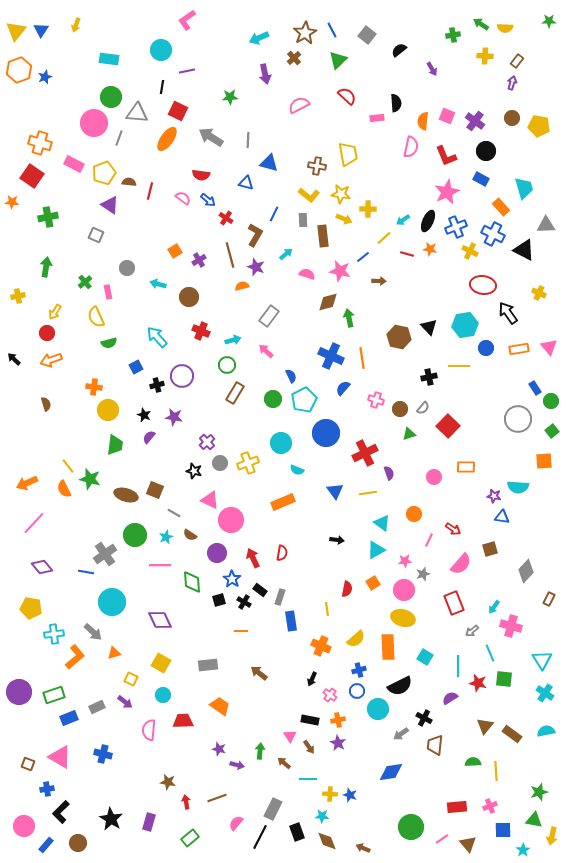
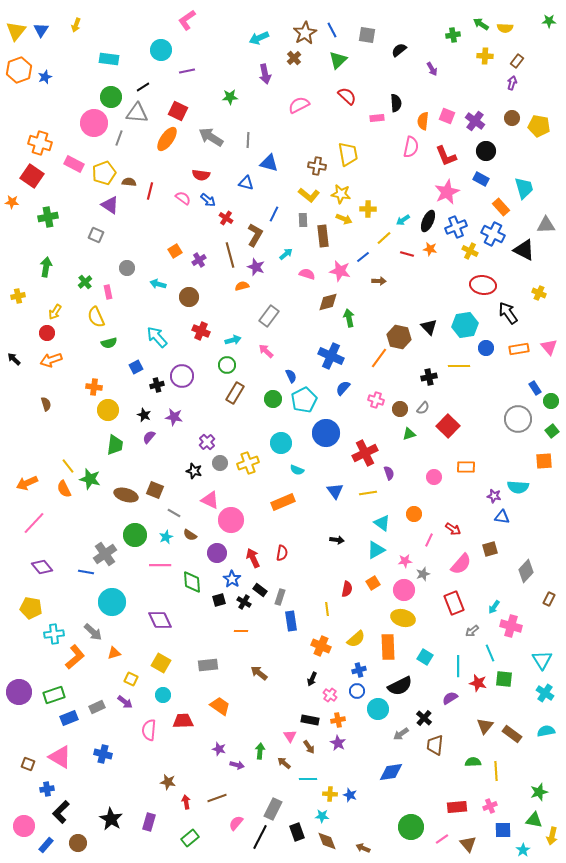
gray square at (367, 35): rotated 30 degrees counterclockwise
black line at (162, 87): moved 19 px left; rotated 48 degrees clockwise
orange line at (362, 358): moved 17 px right; rotated 45 degrees clockwise
black cross at (424, 718): rotated 14 degrees clockwise
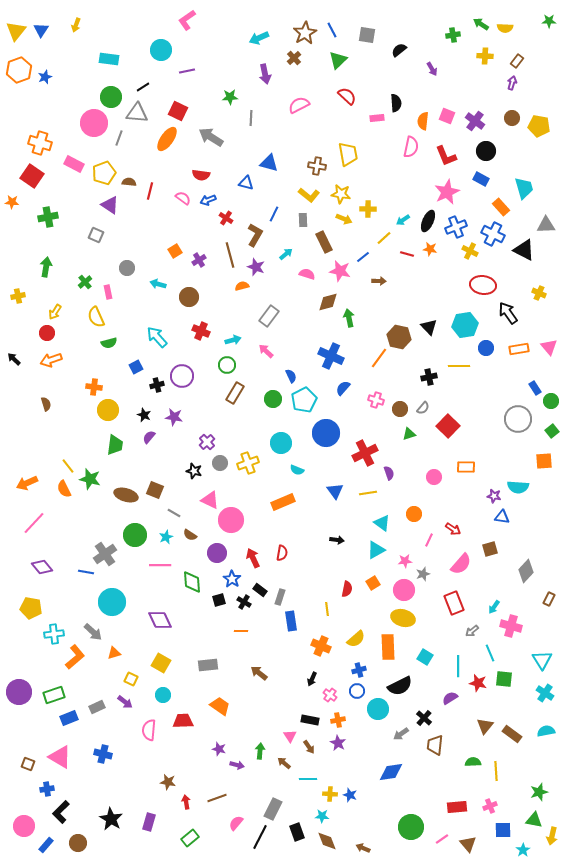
gray line at (248, 140): moved 3 px right, 22 px up
blue arrow at (208, 200): rotated 119 degrees clockwise
brown rectangle at (323, 236): moved 1 px right, 6 px down; rotated 20 degrees counterclockwise
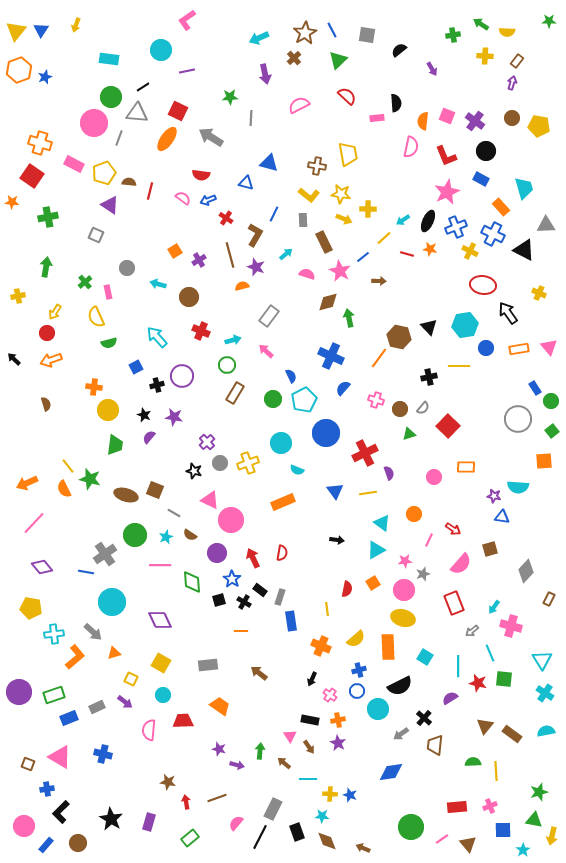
yellow semicircle at (505, 28): moved 2 px right, 4 px down
pink star at (340, 271): rotated 15 degrees clockwise
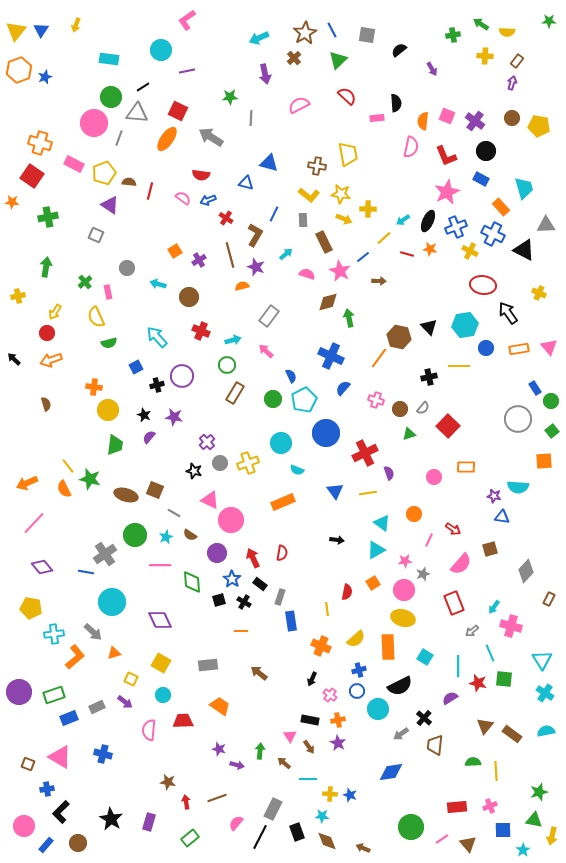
red semicircle at (347, 589): moved 3 px down
black rectangle at (260, 590): moved 6 px up
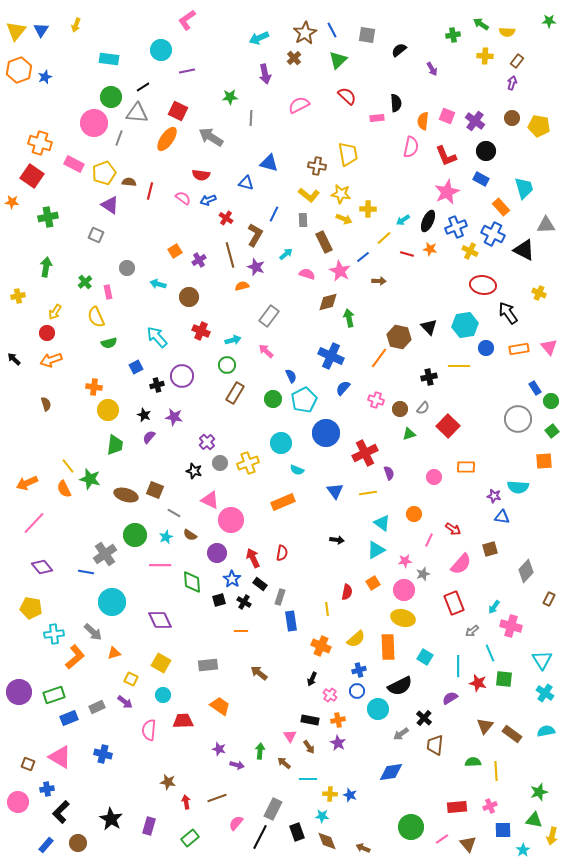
purple rectangle at (149, 822): moved 4 px down
pink circle at (24, 826): moved 6 px left, 24 px up
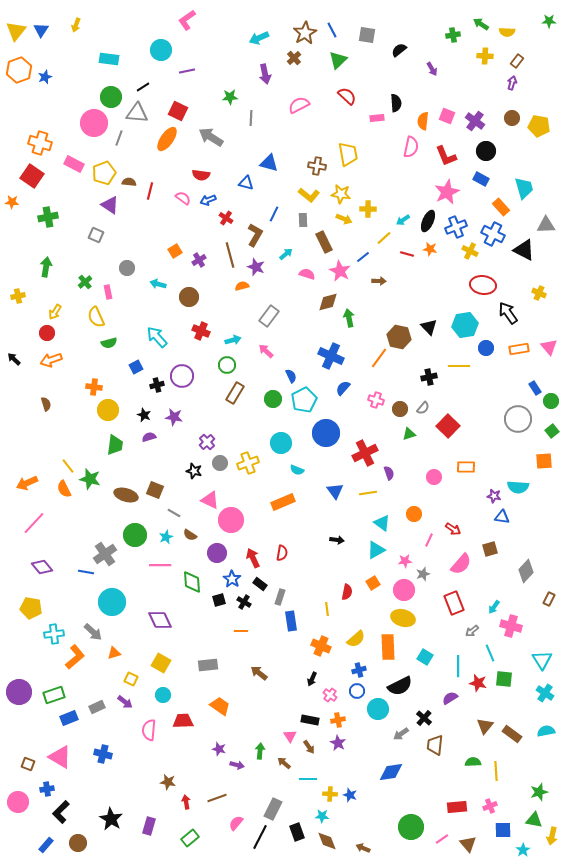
purple semicircle at (149, 437): rotated 32 degrees clockwise
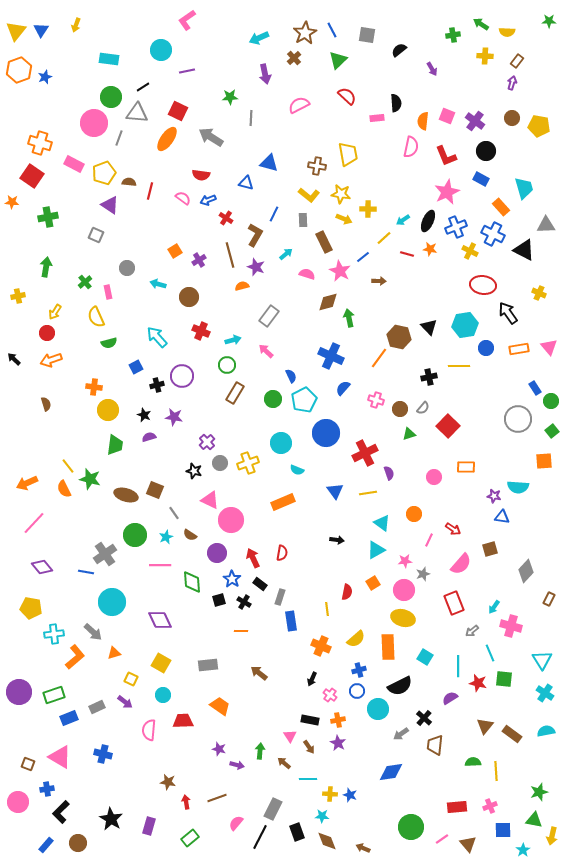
gray line at (174, 513): rotated 24 degrees clockwise
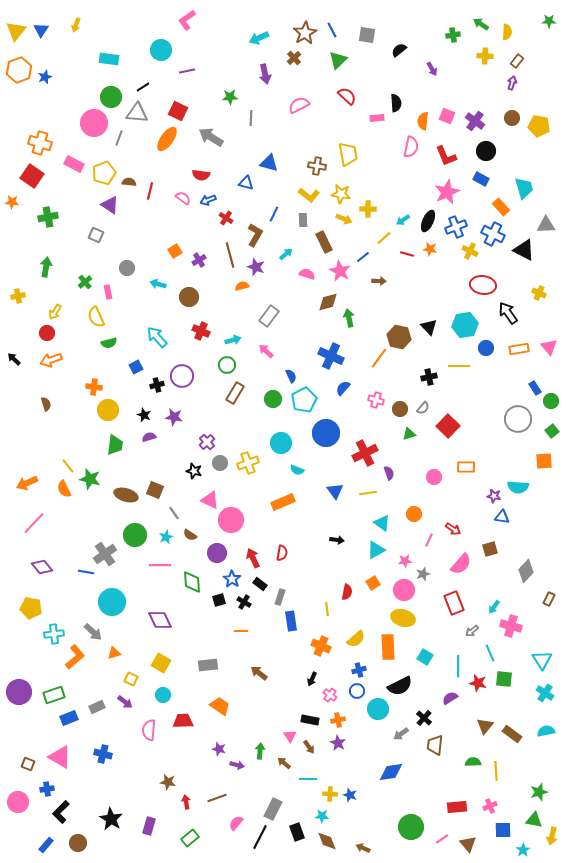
yellow semicircle at (507, 32): rotated 91 degrees counterclockwise
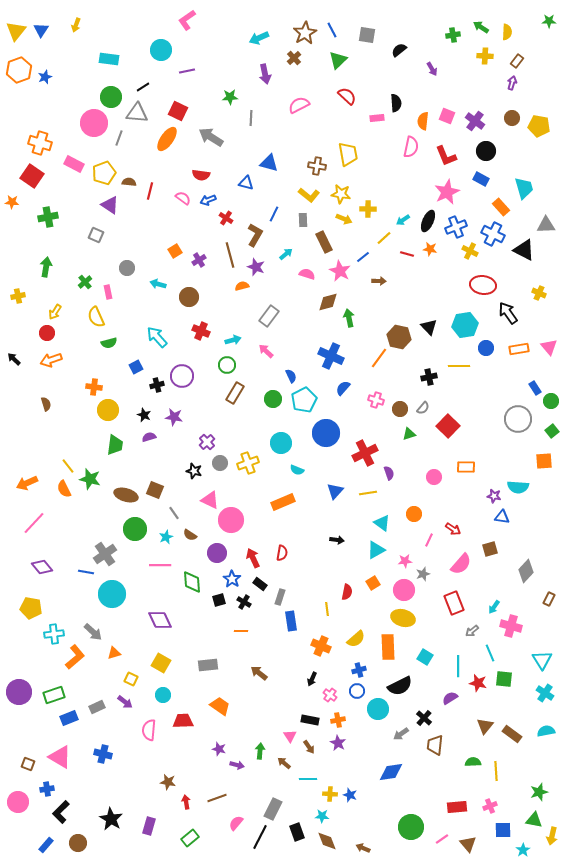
green arrow at (481, 24): moved 3 px down
blue triangle at (335, 491): rotated 18 degrees clockwise
green circle at (135, 535): moved 6 px up
cyan circle at (112, 602): moved 8 px up
